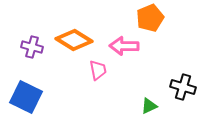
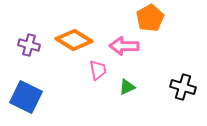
orange pentagon: rotated 8 degrees counterclockwise
purple cross: moved 3 px left, 2 px up
green triangle: moved 22 px left, 19 px up
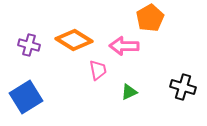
green triangle: moved 2 px right, 5 px down
blue square: rotated 32 degrees clockwise
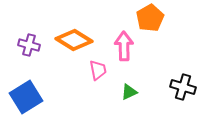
pink arrow: rotated 88 degrees clockwise
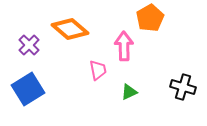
orange diamond: moved 4 px left, 11 px up; rotated 9 degrees clockwise
purple cross: rotated 30 degrees clockwise
blue square: moved 2 px right, 8 px up
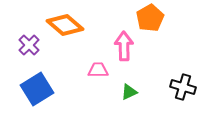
orange diamond: moved 5 px left, 4 px up
pink trapezoid: rotated 80 degrees counterclockwise
blue square: moved 9 px right
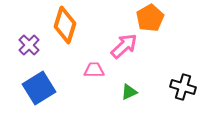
orange diamond: rotated 66 degrees clockwise
pink arrow: rotated 48 degrees clockwise
pink trapezoid: moved 4 px left
blue square: moved 2 px right, 1 px up
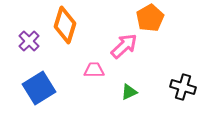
purple cross: moved 4 px up
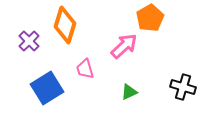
pink trapezoid: moved 9 px left, 1 px up; rotated 105 degrees counterclockwise
blue square: moved 8 px right
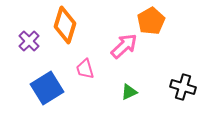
orange pentagon: moved 1 px right, 3 px down
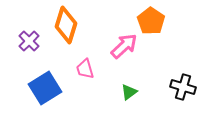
orange pentagon: rotated 8 degrees counterclockwise
orange diamond: moved 1 px right
blue square: moved 2 px left
green triangle: rotated 12 degrees counterclockwise
